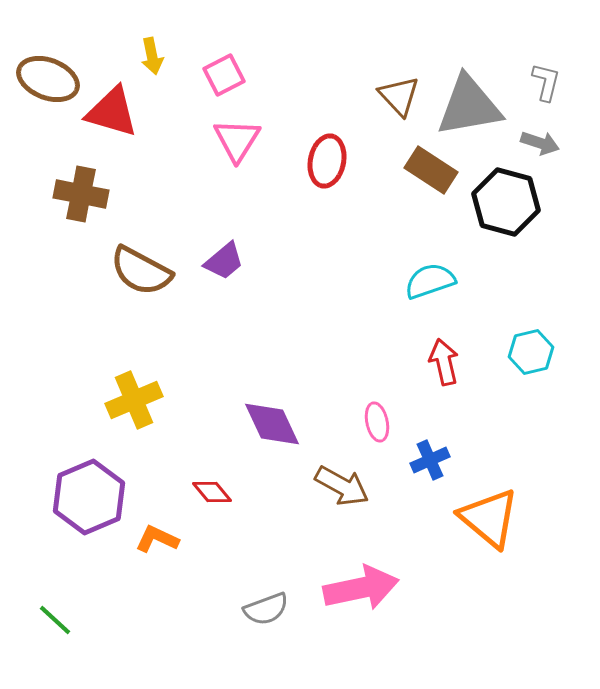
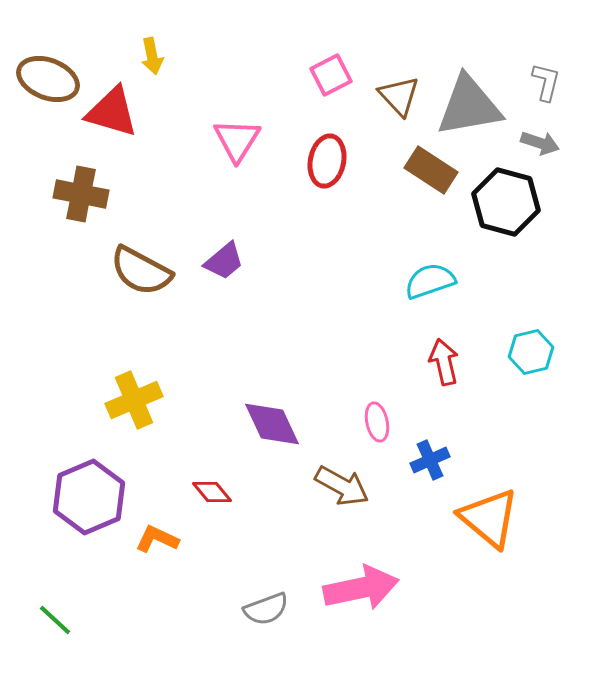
pink square: moved 107 px right
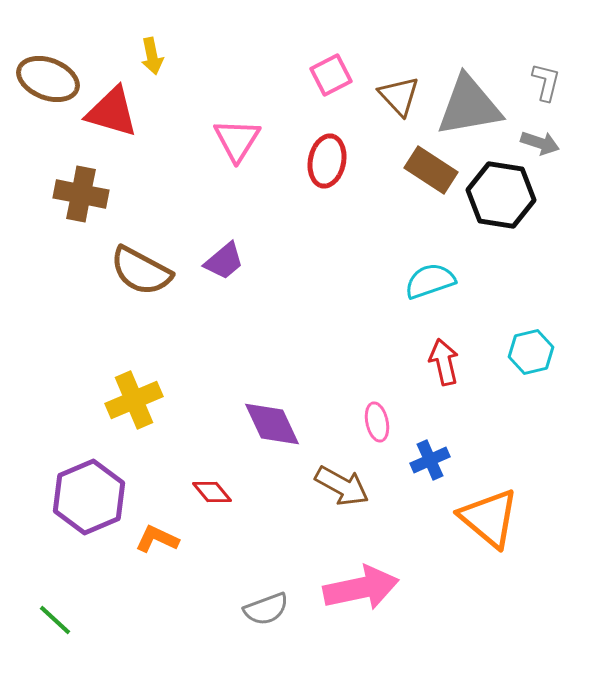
black hexagon: moved 5 px left, 7 px up; rotated 6 degrees counterclockwise
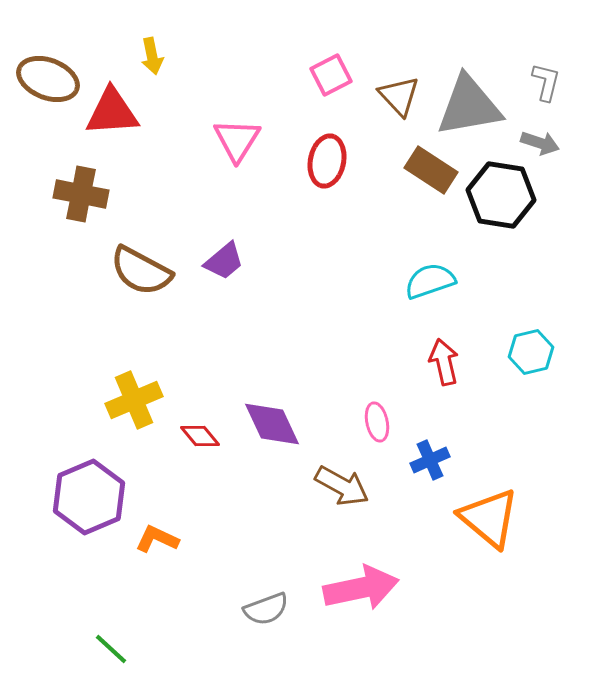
red triangle: rotated 20 degrees counterclockwise
red diamond: moved 12 px left, 56 px up
green line: moved 56 px right, 29 px down
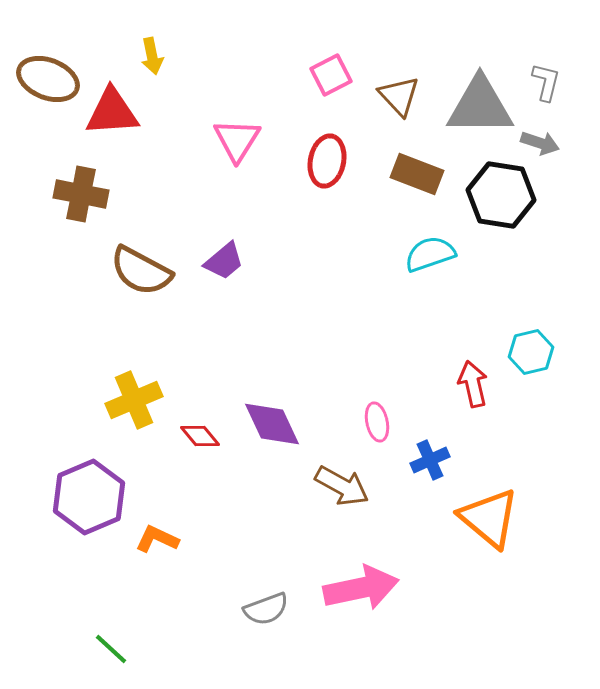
gray triangle: moved 11 px right; rotated 10 degrees clockwise
brown rectangle: moved 14 px left, 4 px down; rotated 12 degrees counterclockwise
cyan semicircle: moved 27 px up
red arrow: moved 29 px right, 22 px down
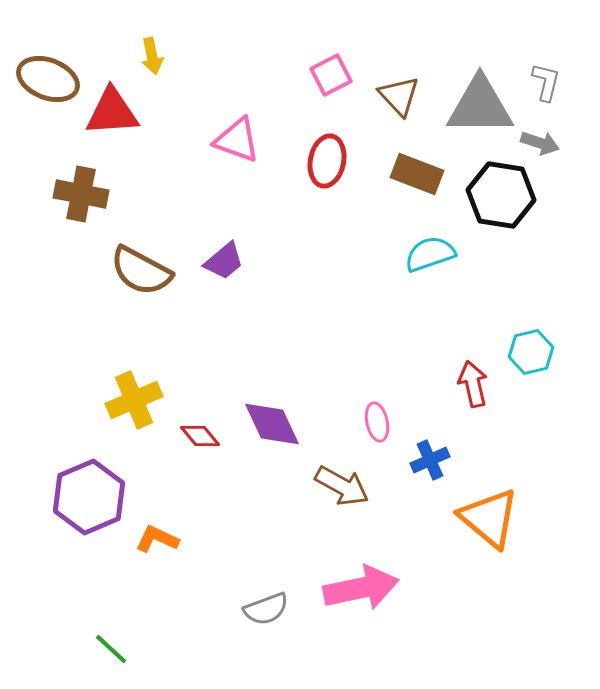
pink triangle: rotated 42 degrees counterclockwise
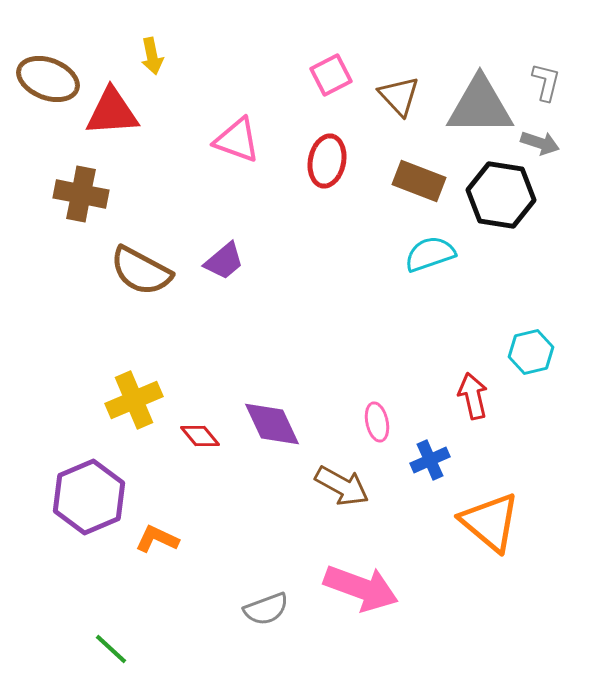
brown rectangle: moved 2 px right, 7 px down
red arrow: moved 12 px down
orange triangle: moved 1 px right, 4 px down
pink arrow: rotated 32 degrees clockwise
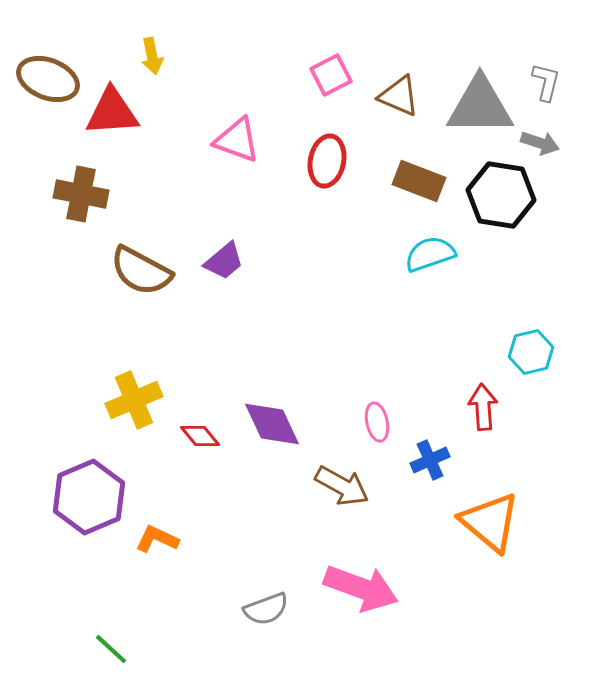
brown triangle: rotated 24 degrees counterclockwise
red arrow: moved 10 px right, 11 px down; rotated 9 degrees clockwise
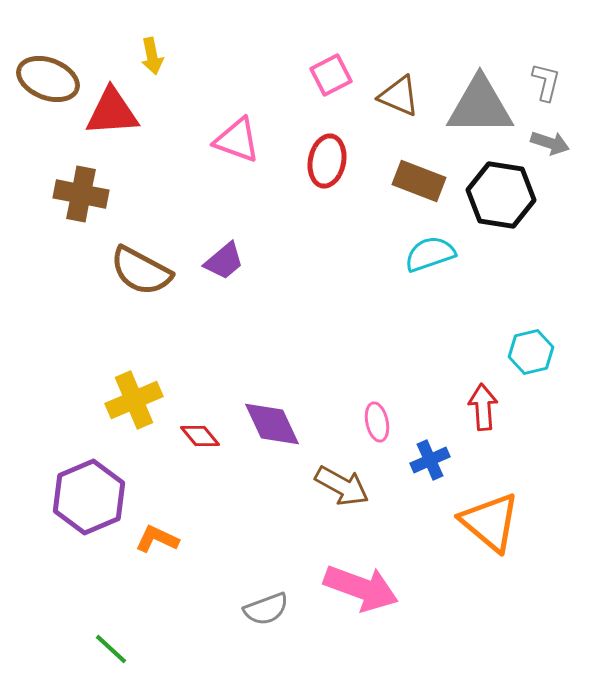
gray arrow: moved 10 px right
